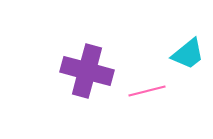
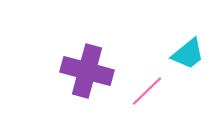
pink line: rotated 30 degrees counterclockwise
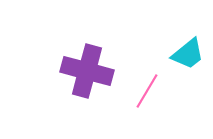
pink line: rotated 15 degrees counterclockwise
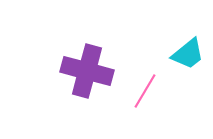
pink line: moved 2 px left
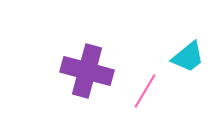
cyan trapezoid: moved 3 px down
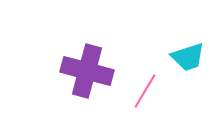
cyan trapezoid: rotated 21 degrees clockwise
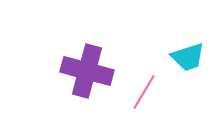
pink line: moved 1 px left, 1 px down
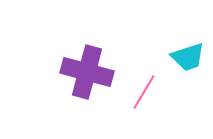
purple cross: moved 1 px down
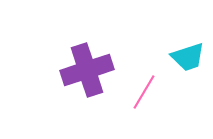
purple cross: moved 2 px up; rotated 33 degrees counterclockwise
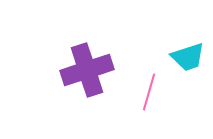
pink line: moved 5 px right; rotated 15 degrees counterclockwise
